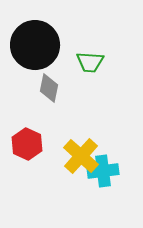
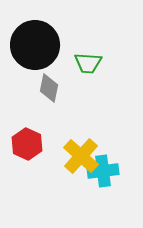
green trapezoid: moved 2 px left, 1 px down
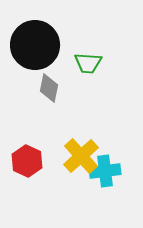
red hexagon: moved 17 px down
yellow cross: rotated 6 degrees clockwise
cyan cross: moved 2 px right
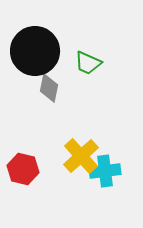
black circle: moved 6 px down
green trapezoid: rotated 20 degrees clockwise
red hexagon: moved 4 px left, 8 px down; rotated 12 degrees counterclockwise
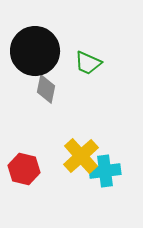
gray diamond: moved 3 px left, 1 px down
red hexagon: moved 1 px right
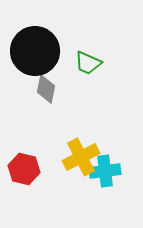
yellow cross: moved 1 px down; rotated 15 degrees clockwise
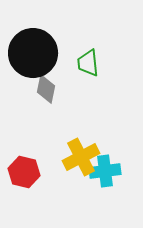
black circle: moved 2 px left, 2 px down
green trapezoid: rotated 60 degrees clockwise
red hexagon: moved 3 px down
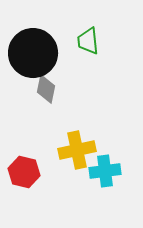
green trapezoid: moved 22 px up
yellow cross: moved 4 px left, 7 px up; rotated 15 degrees clockwise
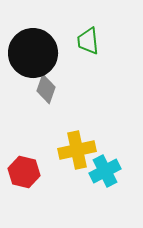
gray diamond: rotated 8 degrees clockwise
cyan cross: rotated 20 degrees counterclockwise
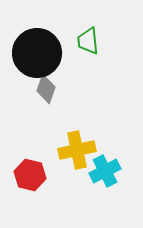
black circle: moved 4 px right
red hexagon: moved 6 px right, 3 px down
